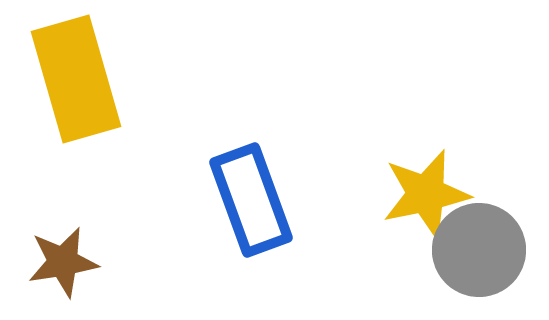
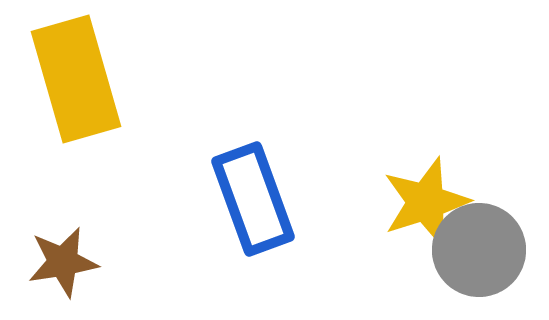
yellow star: moved 8 px down; rotated 6 degrees counterclockwise
blue rectangle: moved 2 px right, 1 px up
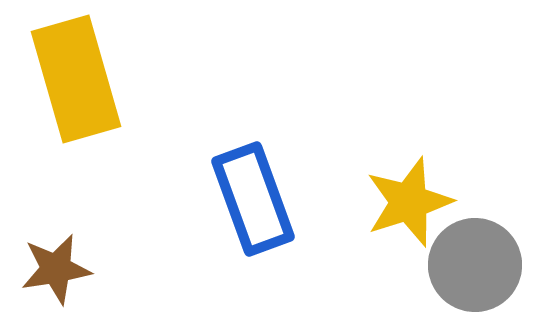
yellow star: moved 17 px left
gray circle: moved 4 px left, 15 px down
brown star: moved 7 px left, 7 px down
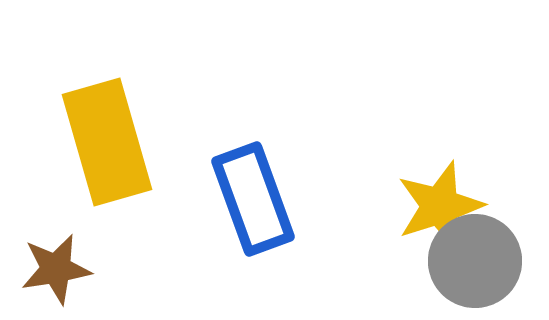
yellow rectangle: moved 31 px right, 63 px down
yellow star: moved 31 px right, 4 px down
gray circle: moved 4 px up
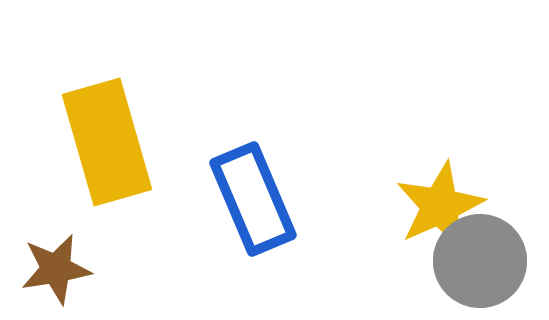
blue rectangle: rotated 3 degrees counterclockwise
yellow star: rotated 6 degrees counterclockwise
gray circle: moved 5 px right
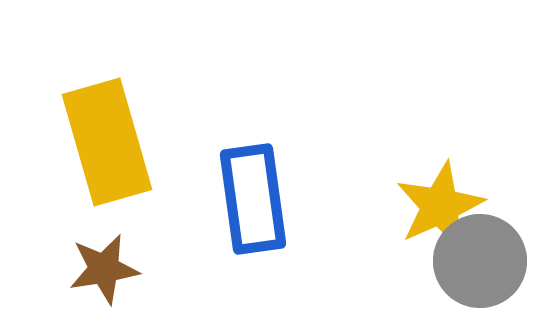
blue rectangle: rotated 15 degrees clockwise
brown star: moved 48 px right
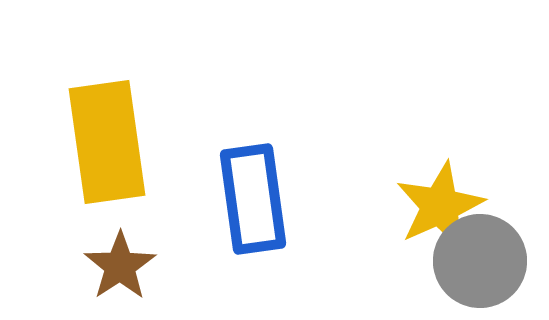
yellow rectangle: rotated 8 degrees clockwise
brown star: moved 16 px right, 3 px up; rotated 24 degrees counterclockwise
